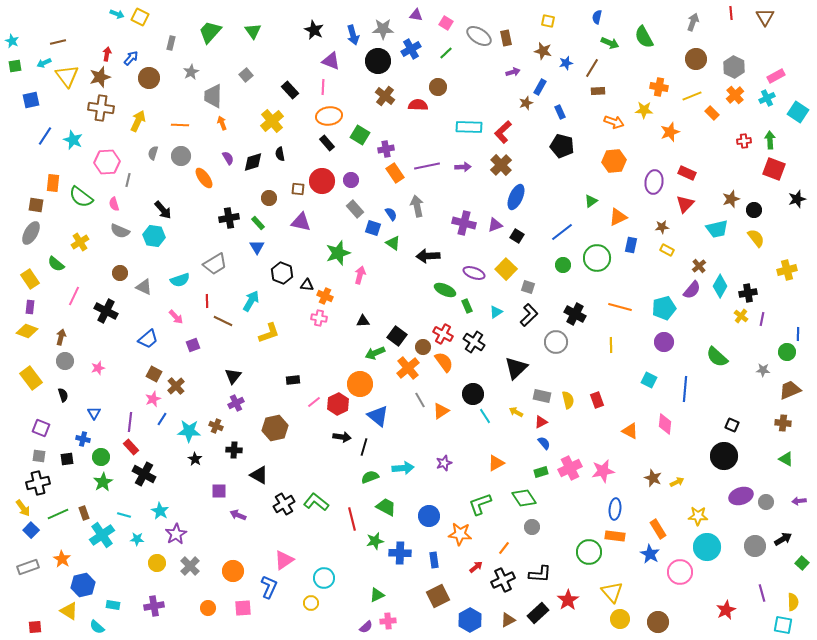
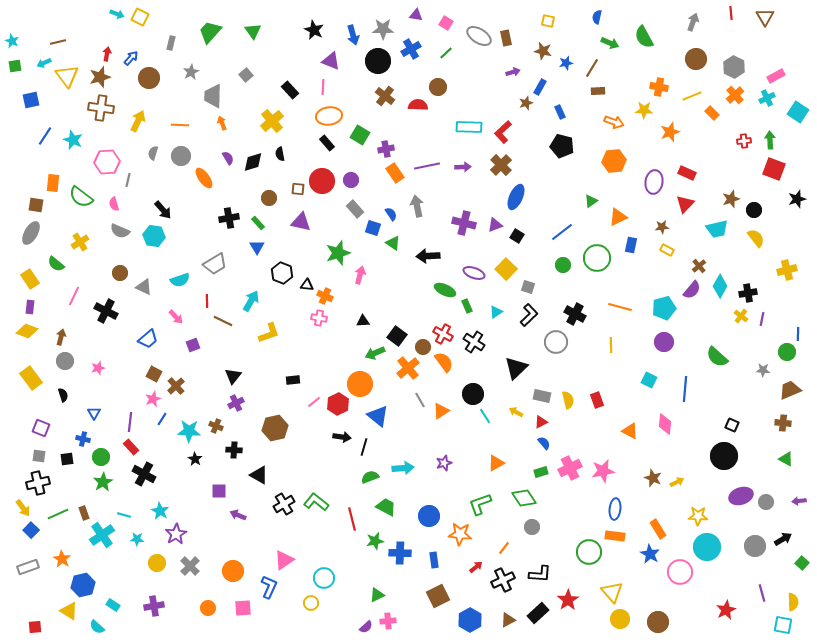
cyan rectangle at (113, 605): rotated 24 degrees clockwise
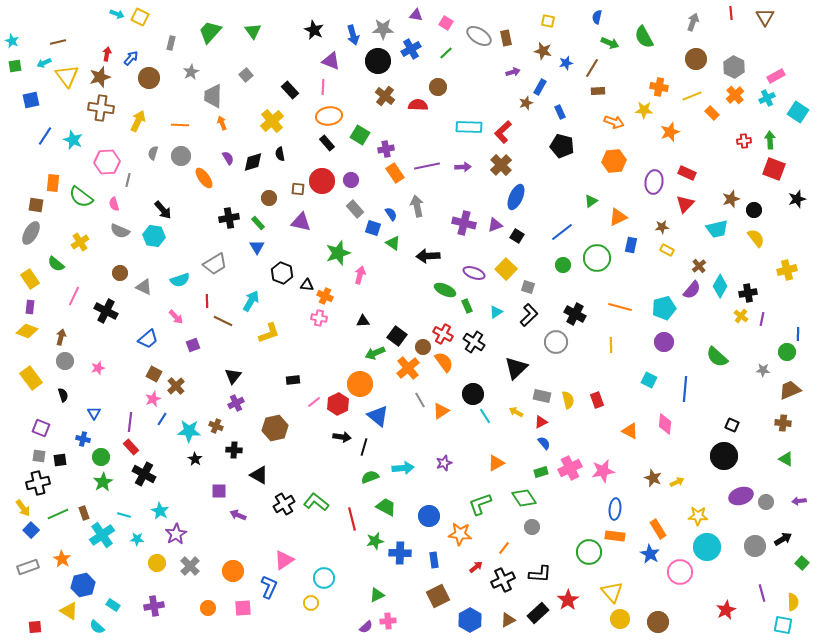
black square at (67, 459): moved 7 px left, 1 px down
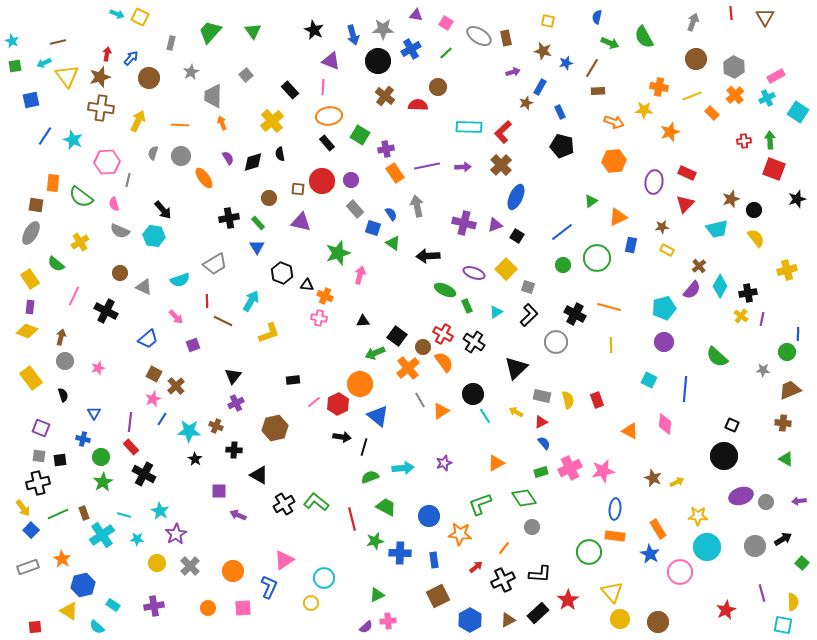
orange line at (620, 307): moved 11 px left
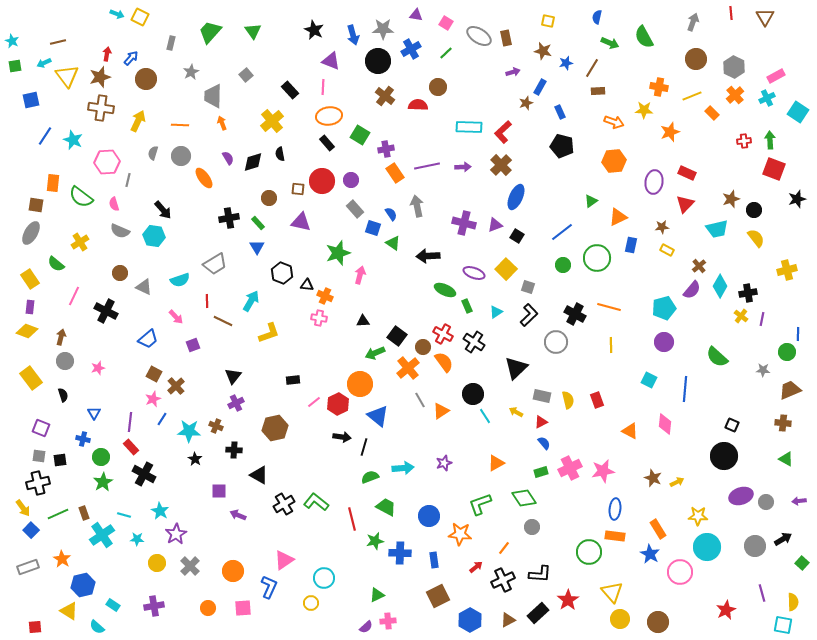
brown circle at (149, 78): moved 3 px left, 1 px down
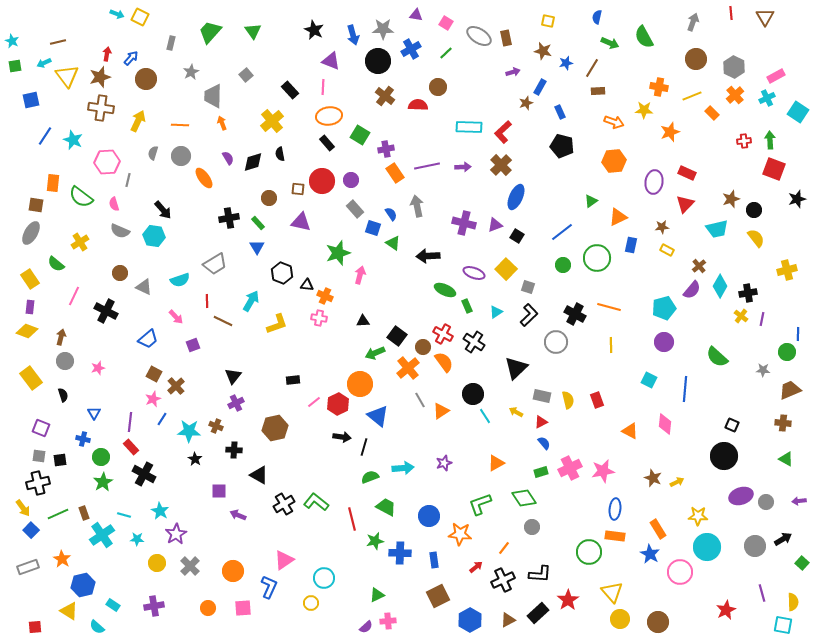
yellow L-shape at (269, 333): moved 8 px right, 9 px up
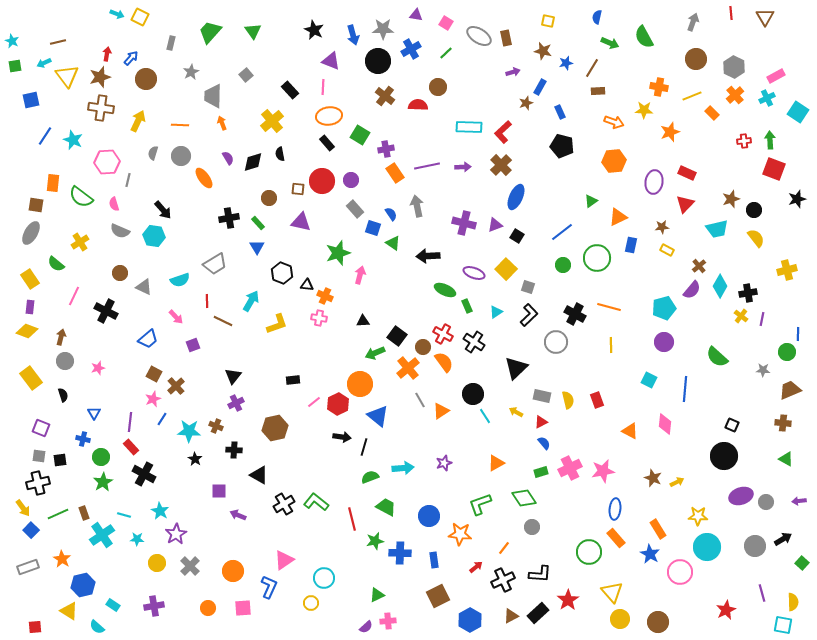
orange rectangle at (615, 536): moved 1 px right, 2 px down; rotated 42 degrees clockwise
brown triangle at (508, 620): moved 3 px right, 4 px up
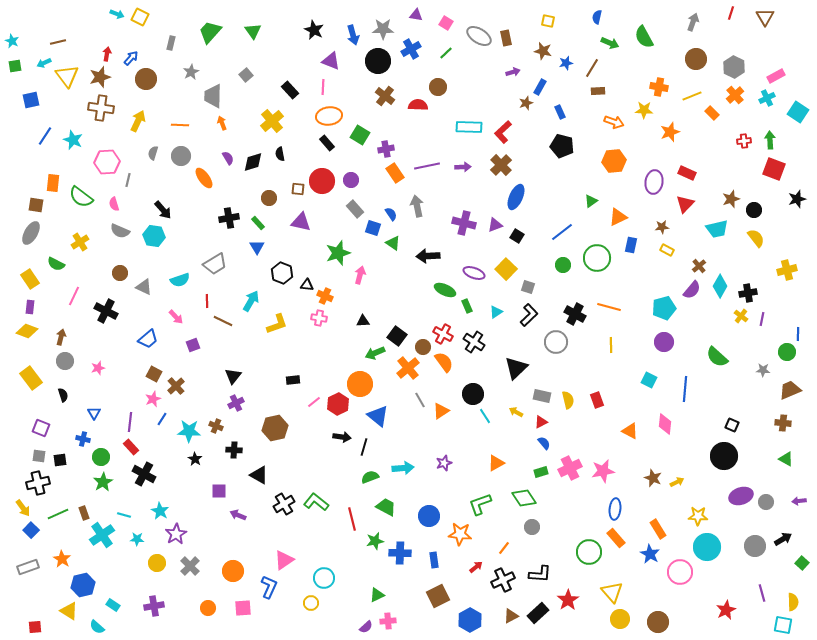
red line at (731, 13): rotated 24 degrees clockwise
green semicircle at (56, 264): rotated 12 degrees counterclockwise
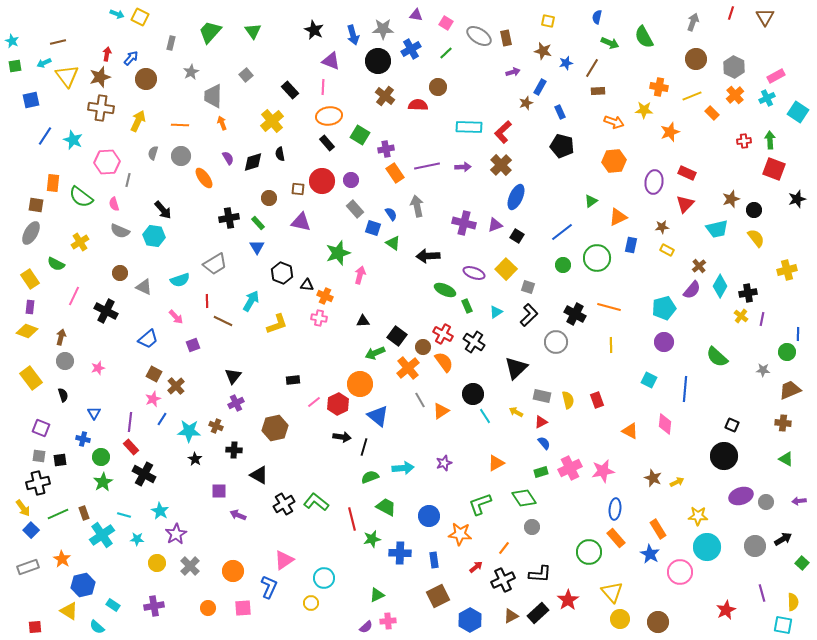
green star at (375, 541): moved 3 px left, 2 px up
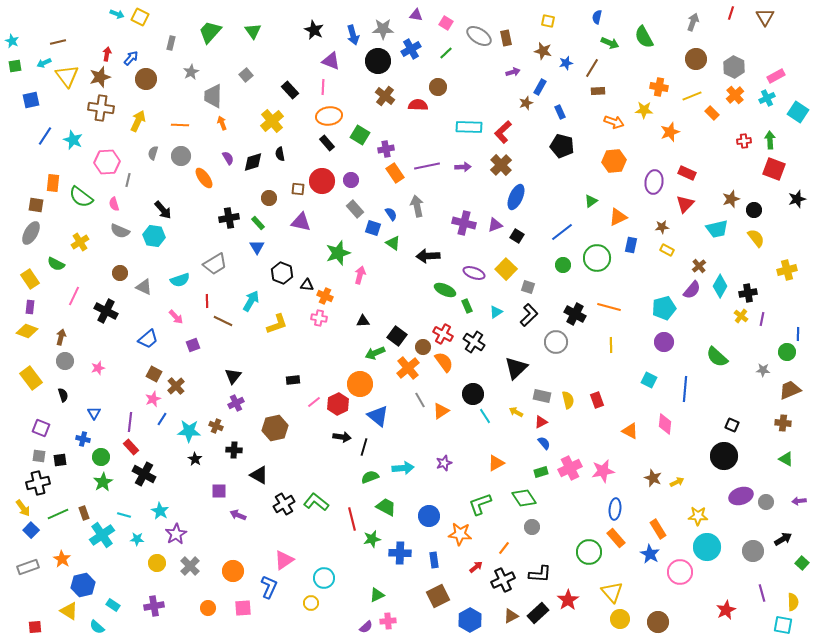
gray circle at (755, 546): moved 2 px left, 5 px down
